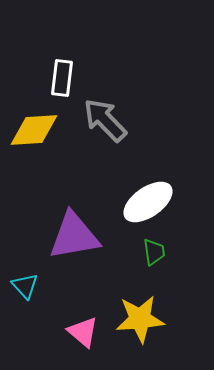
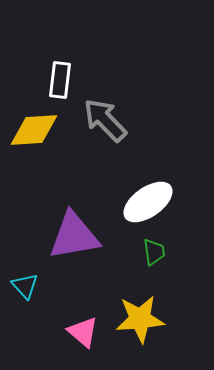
white rectangle: moved 2 px left, 2 px down
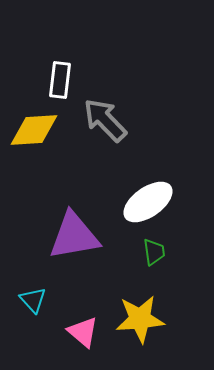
cyan triangle: moved 8 px right, 14 px down
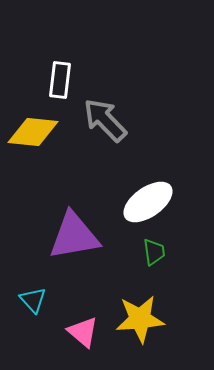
yellow diamond: moved 1 px left, 2 px down; rotated 9 degrees clockwise
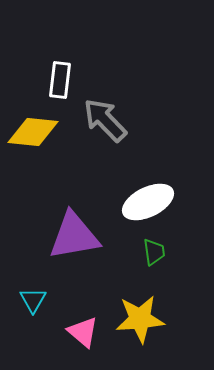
white ellipse: rotated 9 degrees clockwise
cyan triangle: rotated 12 degrees clockwise
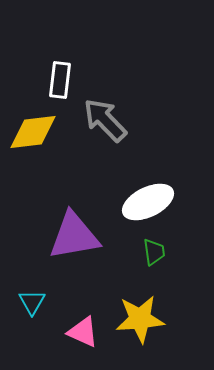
yellow diamond: rotated 12 degrees counterclockwise
cyan triangle: moved 1 px left, 2 px down
pink triangle: rotated 16 degrees counterclockwise
